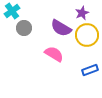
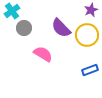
purple star: moved 9 px right, 3 px up
purple semicircle: rotated 15 degrees clockwise
pink semicircle: moved 11 px left
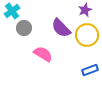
purple star: moved 6 px left
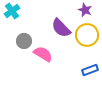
purple star: rotated 24 degrees counterclockwise
gray circle: moved 13 px down
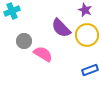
cyan cross: rotated 14 degrees clockwise
